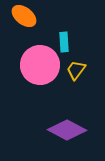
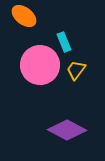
cyan rectangle: rotated 18 degrees counterclockwise
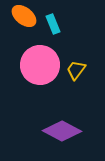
cyan rectangle: moved 11 px left, 18 px up
purple diamond: moved 5 px left, 1 px down
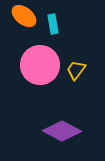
cyan rectangle: rotated 12 degrees clockwise
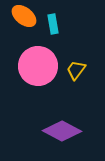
pink circle: moved 2 px left, 1 px down
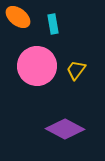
orange ellipse: moved 6 px left, 1 px down
pink circle: moved 1 px left
purple diamond: moved 3 px right, 2 px up
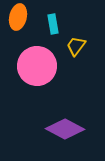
orange ellipse: rotated 65 degrees clockwise
yellow trapezoid: moved 24 px up
